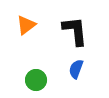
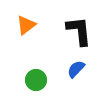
black L-shape: moved 4 px right
blue semicircle: rotated 24 degrees clockwise
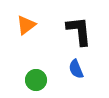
blue semicircle: rotated 66 degrees counterclockwise
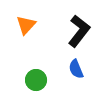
orange triangle: rotated 10 degrees counterclockwise
black L-shape: rotated 44 degrees clockwise
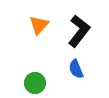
orange triangle: moved 13 px right
green circle: moved 1 px left, 3 px down
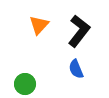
green circle: moved 10 px left, 1 px down
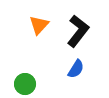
black L-shape: moved 1 px left
blue semicircle: rotated 126 degrees counterclockwise
